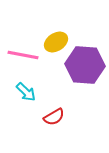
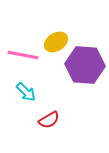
red semicircle: moved 5 px left, 3 px down
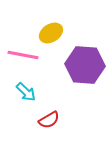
yellow ellipse: moved 5 px left, 9 px up
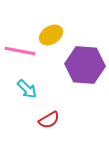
yellow ellipse: moved 2 px down
pink line: moved 3 px left, 4 px up
cyan arrow: moved 1 px right, 3 px up
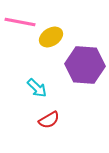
yellow ellipse: moved 2 px down
pink line: moved 29 px up
cyan arrow: moved 10 px right, 1 px up
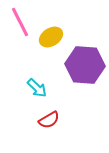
pink line: rotated 52 degrees clockwise
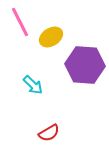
cyan arrow: moved 4 px left, 3 px up
red semicircle: moved 13 px down
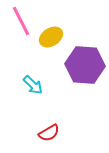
pink line: moved 1 px right, 1 px up
